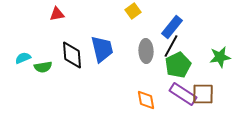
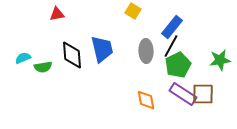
yellow square: rotated 21 degrees counterclockwise
green star: moved 3 px down
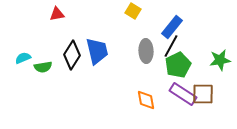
blue trapezoid: moved 5 px left, 2 px down
black diamond: rotated 36 degrees clockwise
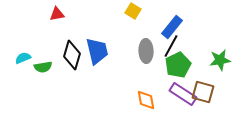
black diamond: rotated 16 degrees counterclockwise
brown square: moved 2 px up; rotated 15 degrees clockwise
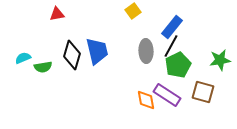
yellow square: rotated 21 degrees clockwise
purple rectangle: moved 16 px left, 1 px down
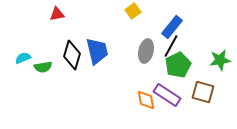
gray ellipse: rotated 15 degrees clockwise
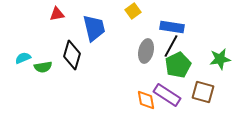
blue rectangle: rotated 60 degrees clockwise
blue trapezoid: moved 3 px left, 23 px up
green star: moved 1 px up
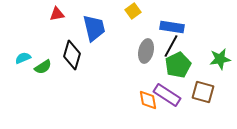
green semicircle: rotated 24 degrees counterclockwise
orange diamond: moved 2 px right
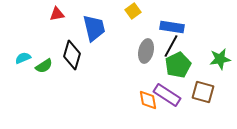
green semicircle: moved 1 px right, 1 px up
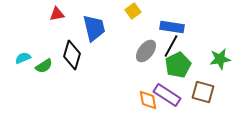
gray ellipse: rotated 25 degrees clockwise
